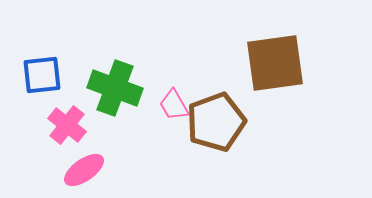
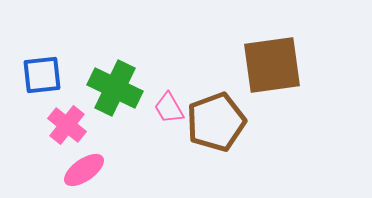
brown square: moved 3 px left, 2 px down
green cross: rotated 6 degrees clockwise
pink trapezoid: moved 5 px left, 3 px down
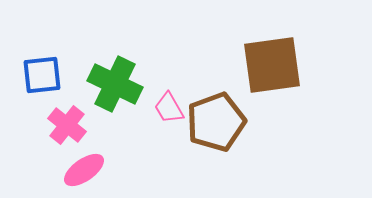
green cross: moved 4 px up
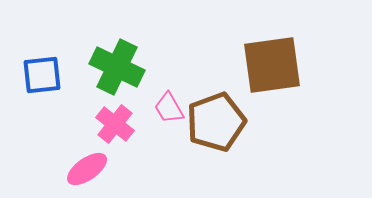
green cross: moved 2 px right, 17 px up
pink cross: moved 48 px right, 1 px up
pink ellipse: moved 3 px right, 1 px up
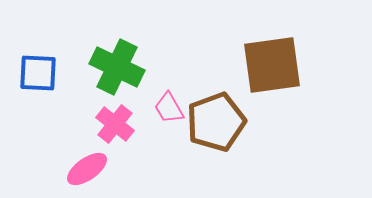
blue square: moved 4 px left, 2 px up; rotated 9 degrees clockwise
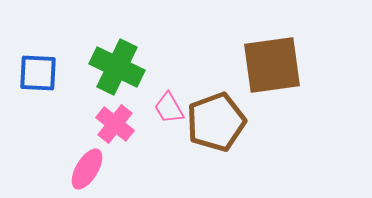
pink ellipse: rotated 24 degrees counterclockwise
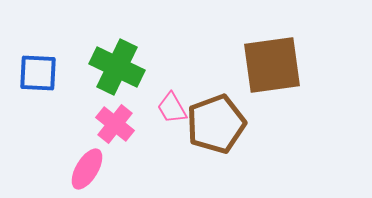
pink trapezoid: moved 3 px right
brown pentagon: moved 2 px down
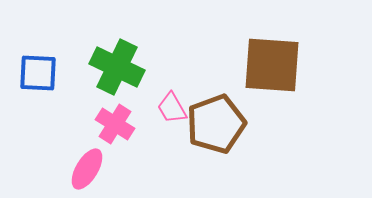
brown square: rotated 12 degrees clockwise
pink cross: rotated 6 degrees counterclockwise
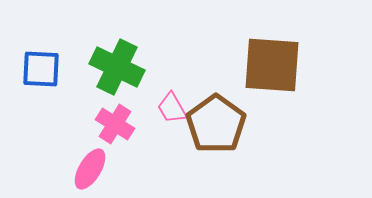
blue square: moved 3 px right, 4 px up
brown pentagon: rotated 16 degrees counterclockwise
pink ellipse: moved 3 px right
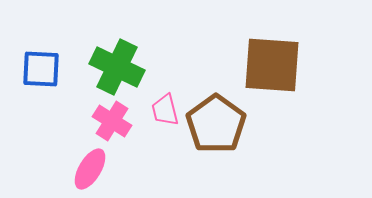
pink trapezoid: moved 7 px left, 2 px down; rotated 16 degrees clockwise
pink cross: moved 3 px left, 3 px up
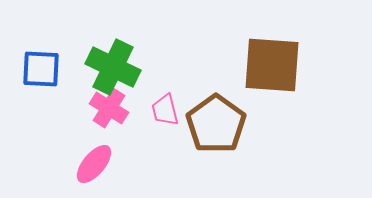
green cross: moved 4 px left
pink cross: moved 3 px left, 13 px up
pink ellipse: moved 4 px right, 5 px up; rotated 9 degrees clockwise
